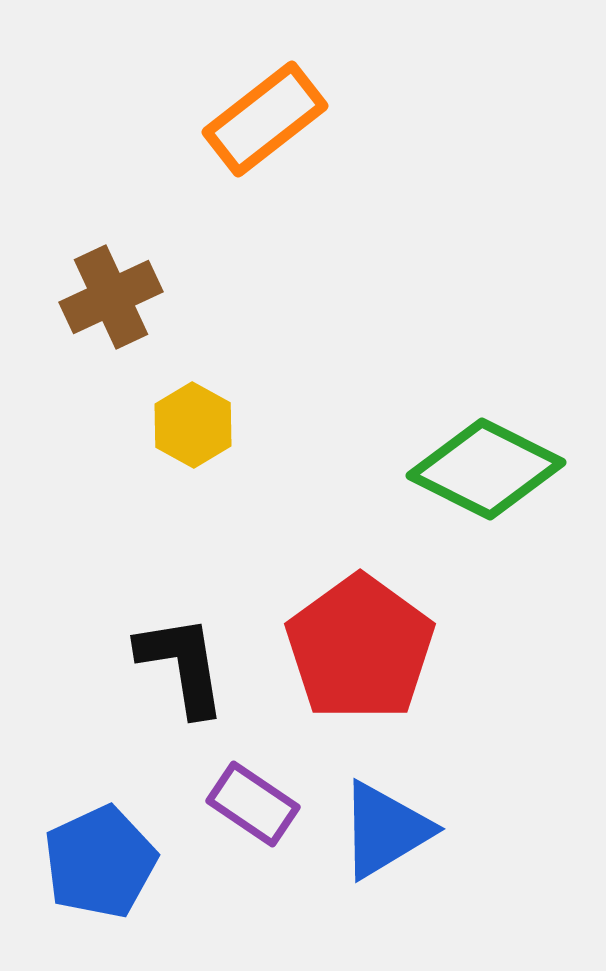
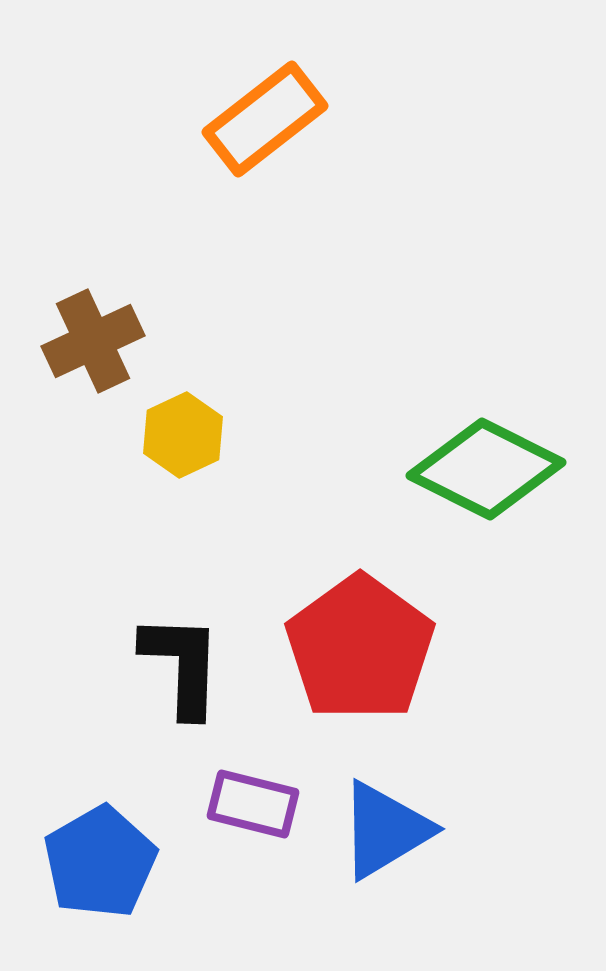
brown cross: moved 18 px left, 44 px down
yellow hexagon: moved 10 px left, 10 px down; rotated 6 degrees clockwise
black L-shape: rotated 11 degrees clockwise
purple rectangle: rotated 20 degrees counterclockwise
blue pentagon: rotated 5 degrees counterclockwise
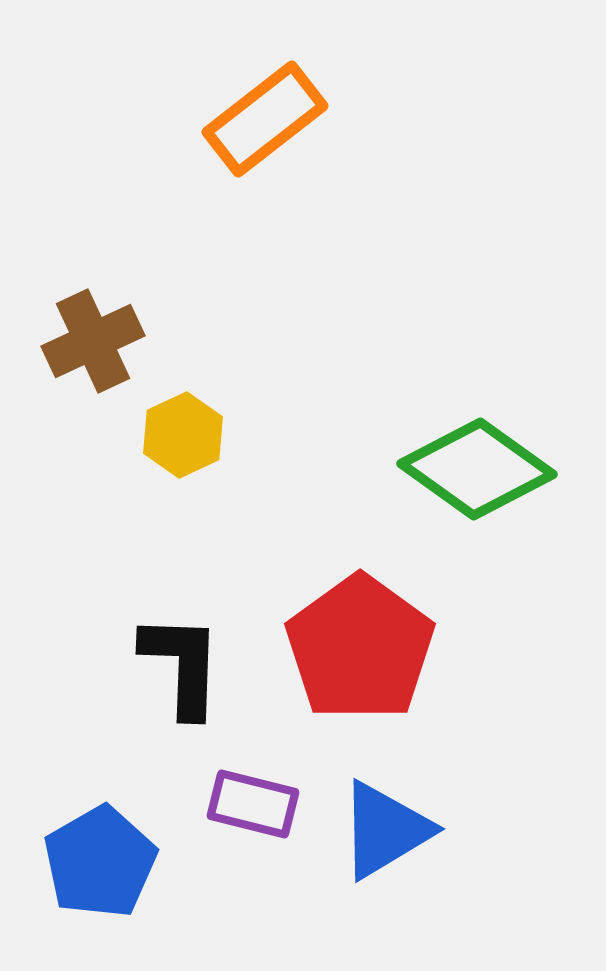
green diamond: moved 9 px left; rotated 9 degrees clockwise
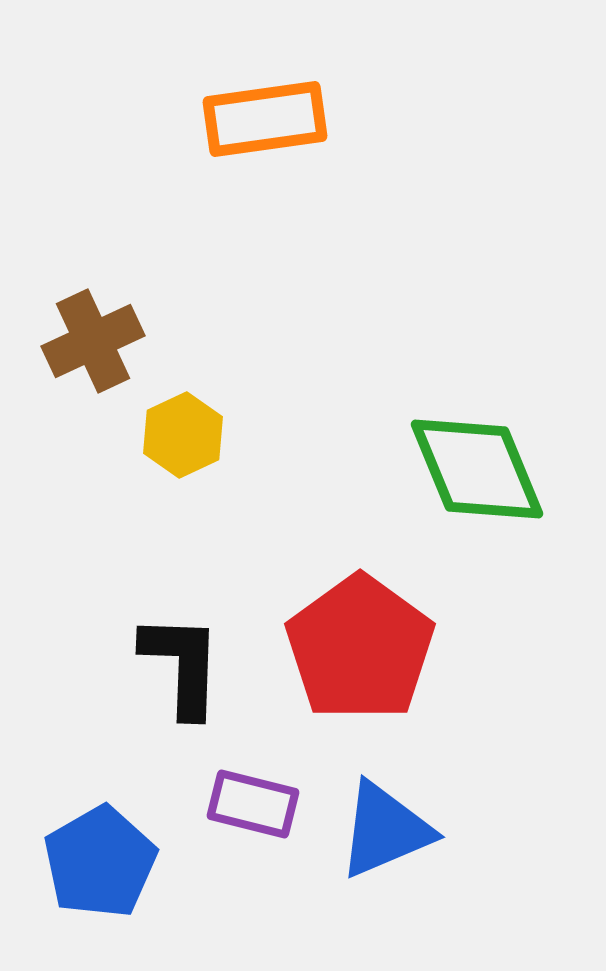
orange rectangle: rotated 30 degrees clockwise
green diamond: rotated 32 degrees clockwise
blue triangle: rotated 8 degrees clockwise
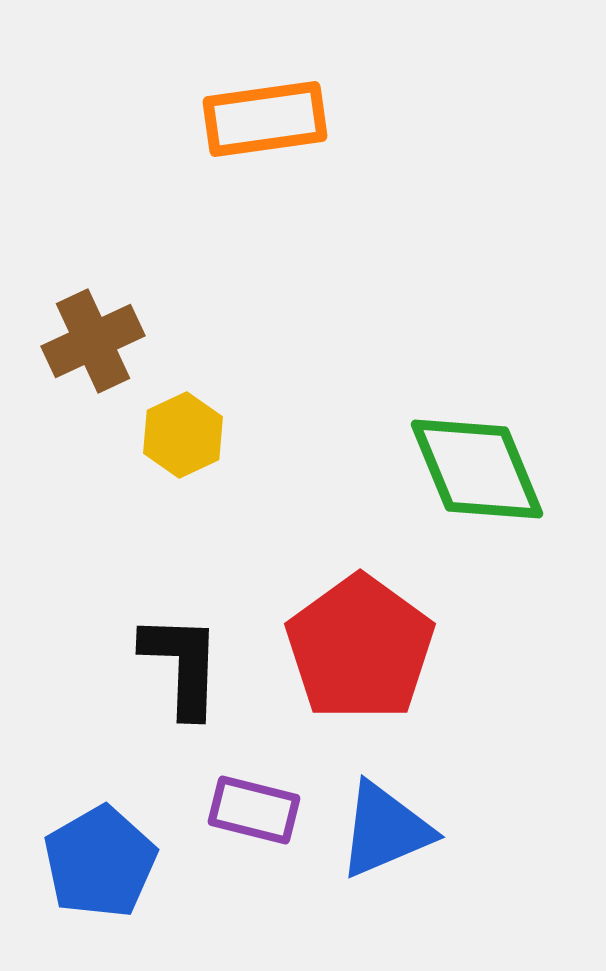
purple rectangle: moved 1 px right, 6 px down
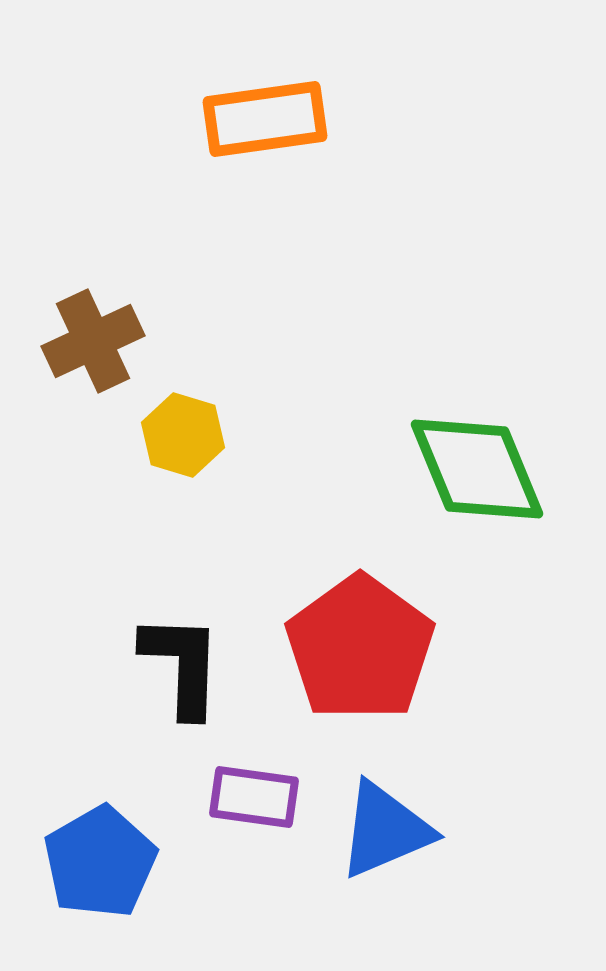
yellow hexagon: rotated 18 degrees counterclockwise
purple rectangle: moved 13 px up; rotated 6 degrees counterclockwise
